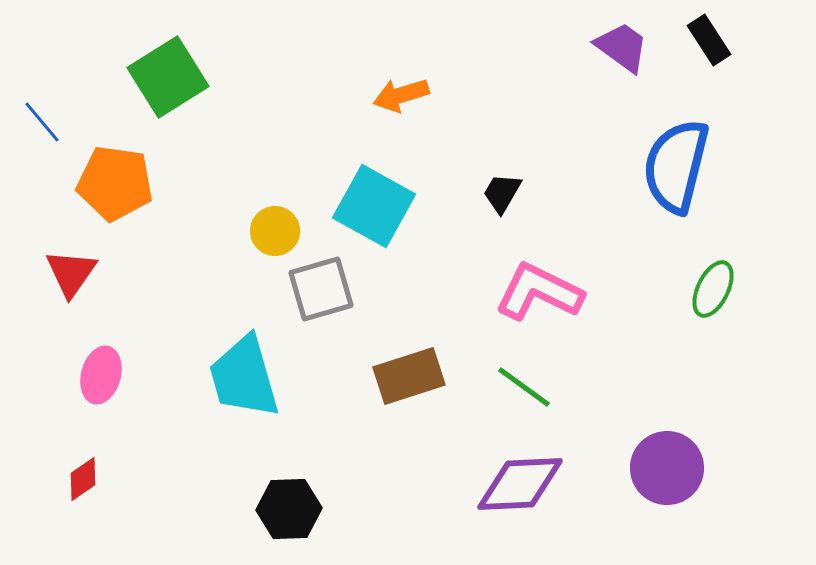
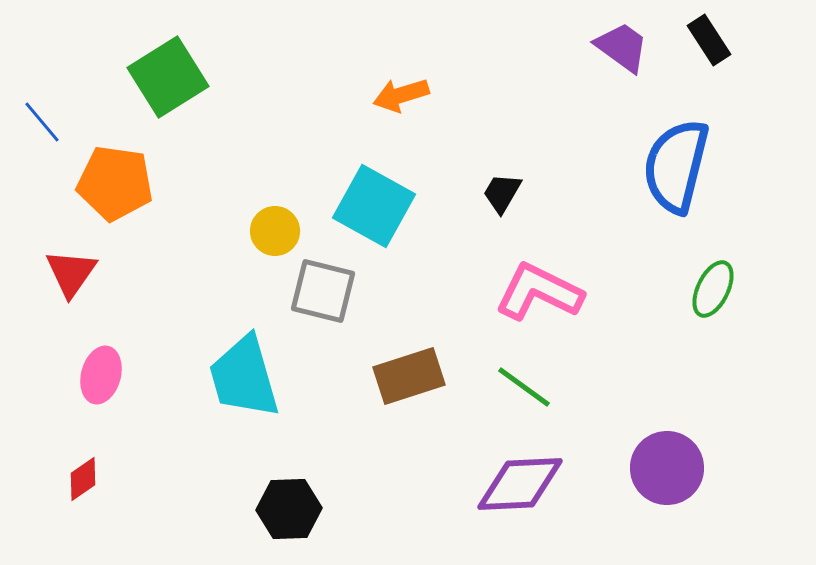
gray square: moved 2 px right, 2 px down; rotated 30 degrees clockwise
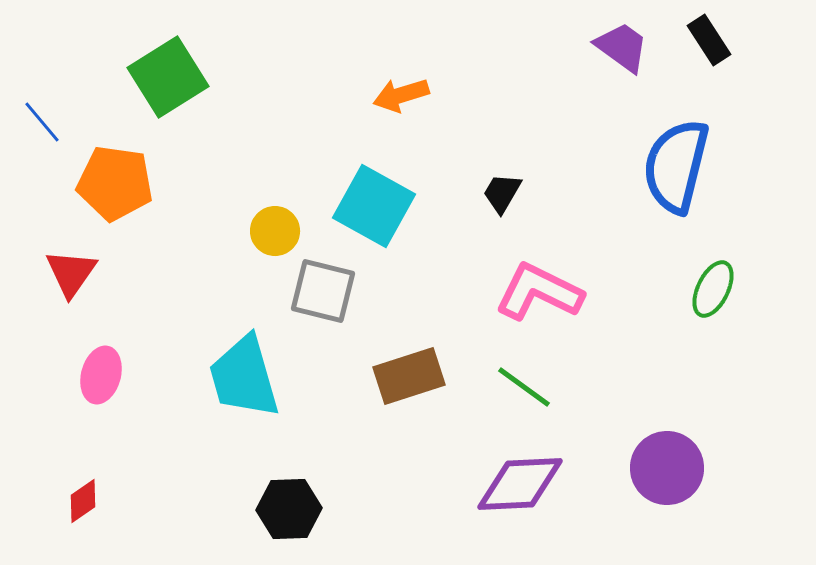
red diamond: moved 22 px down
